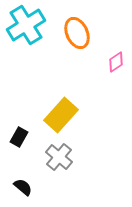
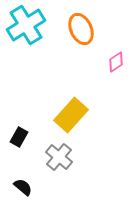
orange ellipse: moved 4 px right, 4 px up
yellow rectangle: moved 10 px right
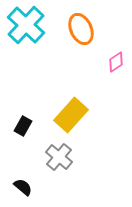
cyan cross: rotated 15 degrees counterclockwise
black rectangle: moved 4 px right, 11 px up
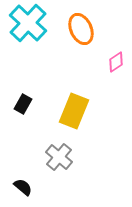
cyan cross: moved 2 px right, 2 px up
yellow rectangle: moved 3 px right, 4 px up; rotated 20 degrees counterclockwise
black rectangle: moved 22 px up
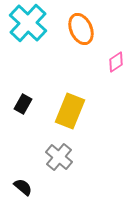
yellow rectangle: moved 4 px left
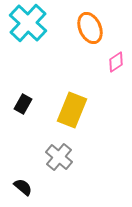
orange ellipse: moved 9 px right, 1 px up
yellow rectangle: moved 2 px right, 1 px up
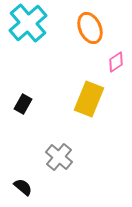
cyan cross: rotated 6 degrees clockwise
yellow rectangle: moved 17 px right, 11 px up
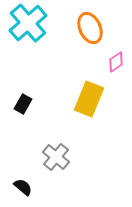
gray cross: moved 3 px left
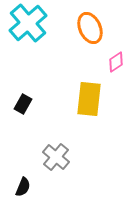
yellow rectangle: rotated 16 degrees counterclockwise
black semicircle: rotated 72 degrees clockwise
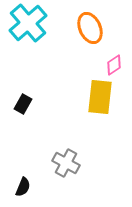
pink diamond: moved 2 px left, 3 px down
yellow rectangle: moved 11 px right, 2 px up
gray cross: moved 10 px right, 6 px down; rotated 12 degrees counterclockwise
